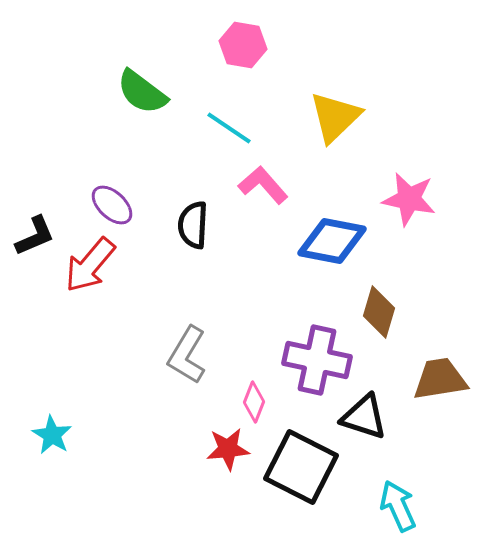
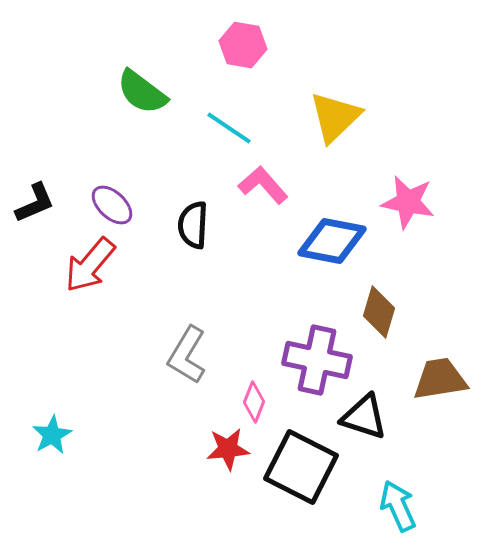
pink star: moved 1 px left, 3 px down
black L-shape: moved 33 px up
cyan star: rotated 12 degrees clockwise
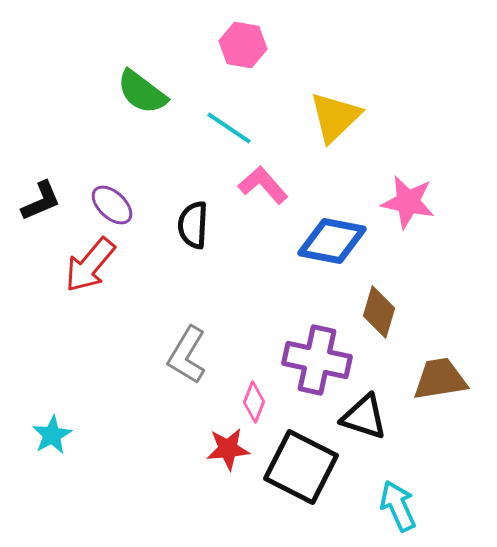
black L-shape: moved 6 px right, 2 px up
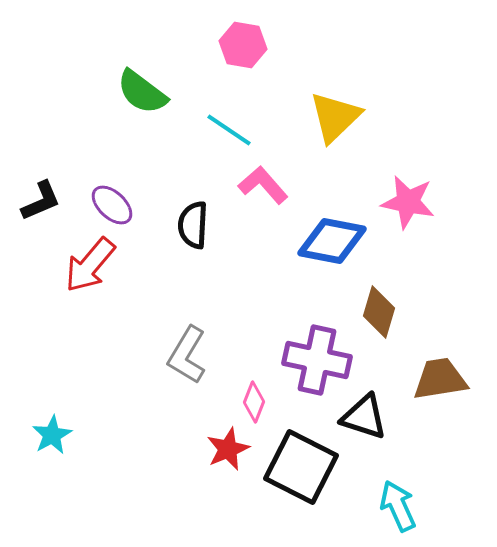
cyan line: moved 2 px down
red star: rotated 18 degrees counterclockwise
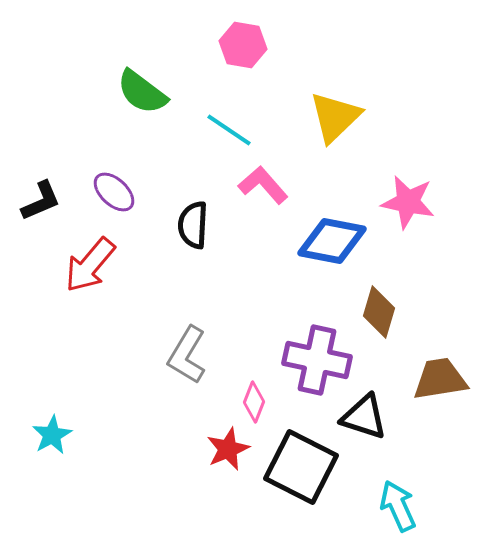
purple ellipse: moved 2 px right, 13 px up
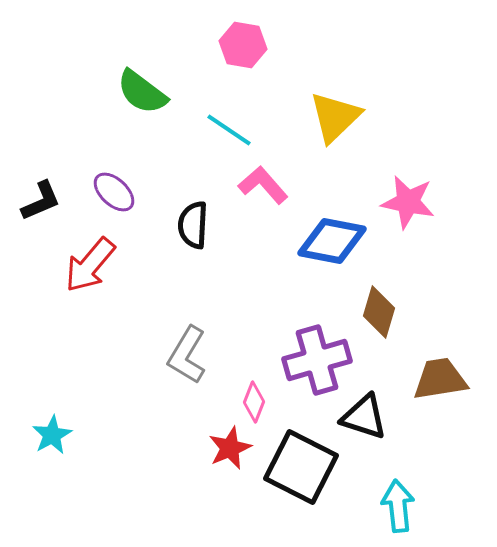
purple cross: rotated 28 degrees counterclockwise
red star: moved 2 px right, 1 px up
cyan arrow: rotated 18 degrees clockwise
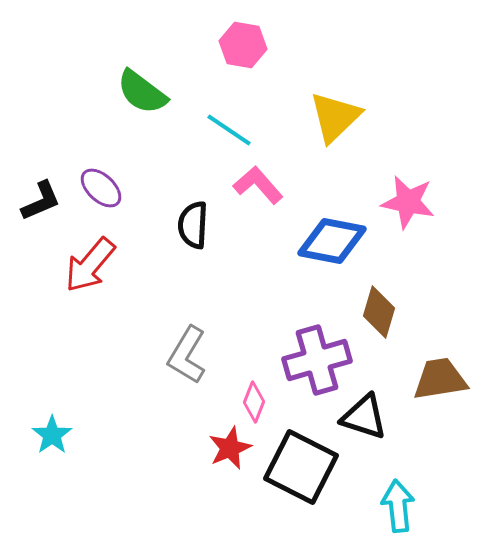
pink L-shape: moved 5 px left
purple ellipse: moved 13 px left, 4 px up
cyan star: rotated 6 degrees counterclockwise
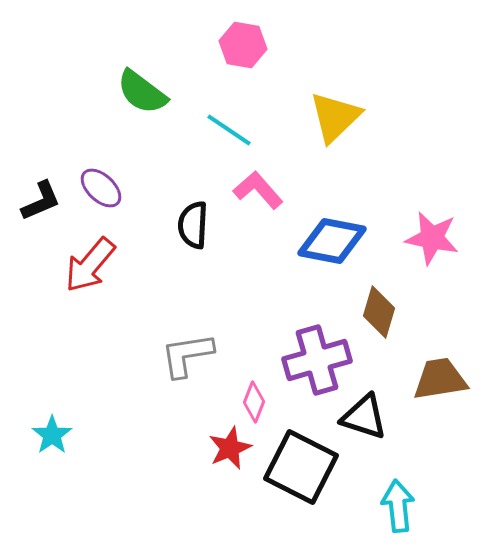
pink L-shape: moved 5 px down
pink star: moved 24 px right, 36 px down
gray L-shape: rotated 50 degrees clockwise
